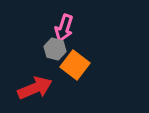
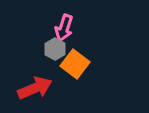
gray hexagon: rotated 15 degrees clockwise
orange square: moved 1 px up
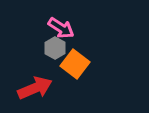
pink arrow: moved 3 px left; rotated 76 degrees counterclockwise
gray hexagon: moved 1 px up
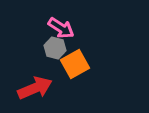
gray hexagon: rotated 15 degrees counterclockwise
orange square: rotated 24 degrees clockwise
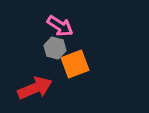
pink arrow: moved 1 px left, 2 px up
orange square: rotated 8 degrees clockwise
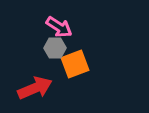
pink arrow: moved 1 px left, 1 px down
gray hexagon: rotated 15 degrees counterclockwise
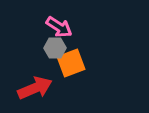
orange square: moved 4 px left, 1 px up
